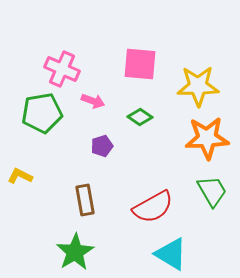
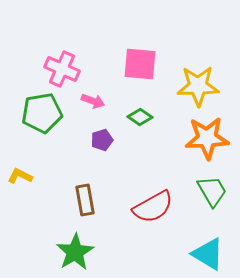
purple pentagon: moved 6 px up
cyan triangle: moved 37 px right
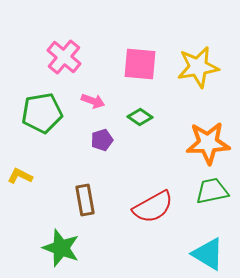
pink cross: moved 2 px right, 12 px up; rotated 16 degrees clockwise
yellow star: moved 19 px up; rotated 9 degrees counterclockwise
orange star: moved 1 px right, 5 px down
green trapezoid: rotated 72 degrees counterclockwise
green star: moved 14 px left, 4 px up; rotated 21 degrees counterclockwise
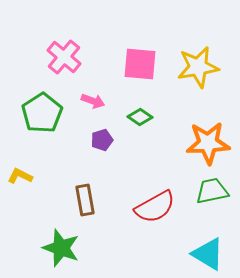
green pentagon: rotated 24 degrees counterclockwise
red semicircle: moved 2 px right
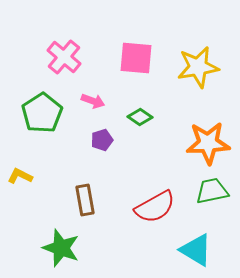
pink square: moved 4 px left, 6 px up
cyan triangle: moved 12 px left, 4 px up
